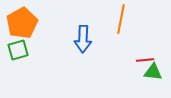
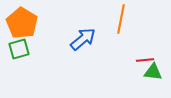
orange pentagon: rotated 12 degrees counterclockwise
blue arrow: rotated 132 degrees counterclockwise
green square: moved 1 px right, 1 px up
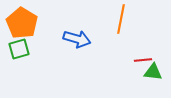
blue arrow: moved 6 px left; rotated 56 degrees clockwise
red line: moved 2 px left
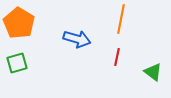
orange pentagon: moved 3 px left
green square: moved 2 px left, 14 px down
red line: moved 26 px left, 3 px up; rotated 72 degrees counterclockwise
green triangle: rotated 30 degrees clockwise
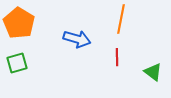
red line: rotated 12 degrees counterclockwise
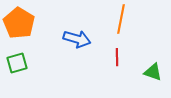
green triangle: rotated 18 degrees counterclockwise
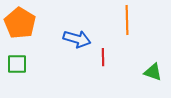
orange line: moved 6 px right, 1 px down; rotated 12 degrees counterclockwise
orange pentagon: moved 1 px right
red line: moved 14 px left
green square: moved 1 px down; rotated 15 degrees clockwise
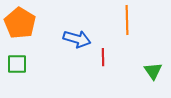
green triangle: moved 1 px up; rotated 36 degrees clockwise
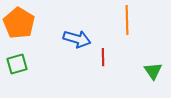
orange pentagon: moved 1 px left
green square: rotated 15 degrees counterclockwise
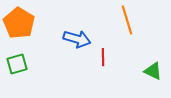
orange line: rotated 16 degrees counterclockwise
green triangle: rotated 30 degrees counterclockwise
